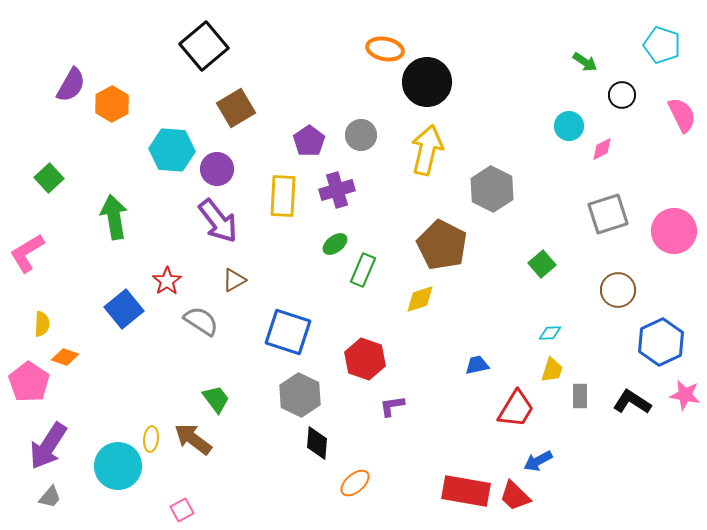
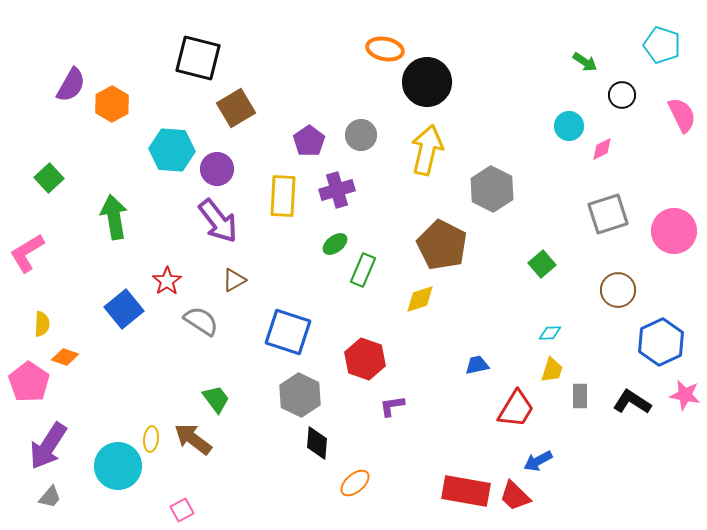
black square at (204, 46): moved 6 px left, 12 px down; rotated 36 degrees counterclockwise
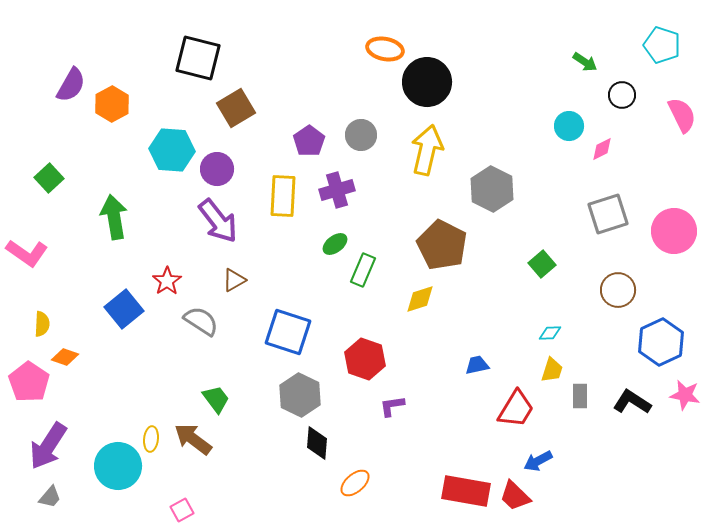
pink L-shape at (27, 253): rotated 114 degrees counterclockwise
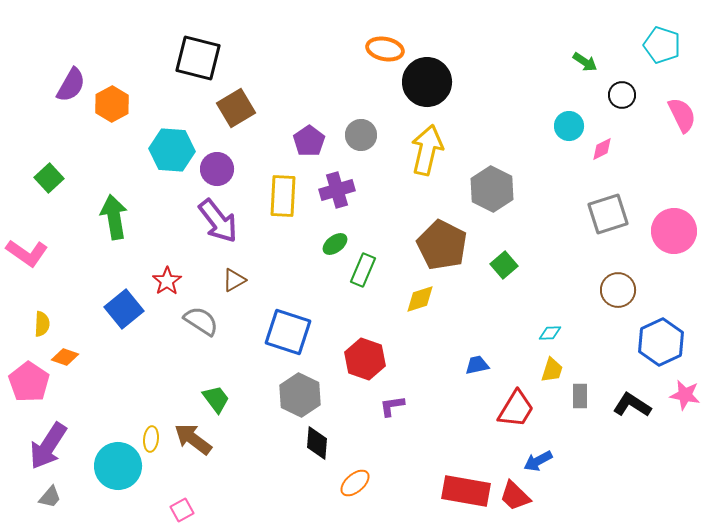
green square at (542, 264): moved 38 px left, 1 px down
black L-shape at (632, 402): moved 3 px down
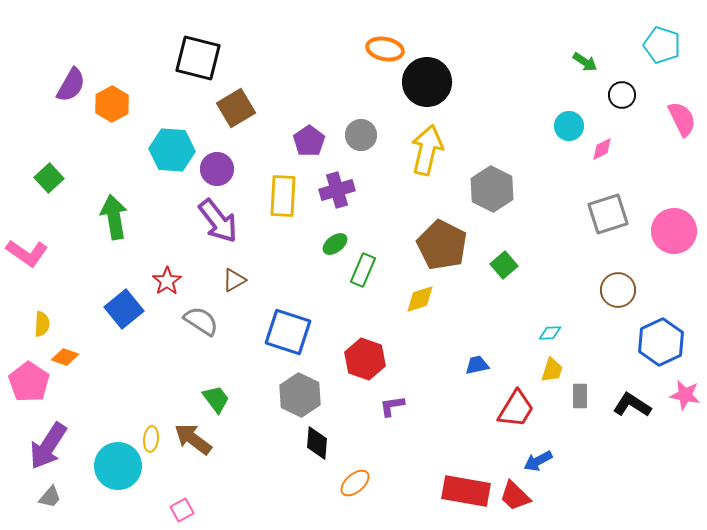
pink semicircle at (682, 115): moved 4 px down
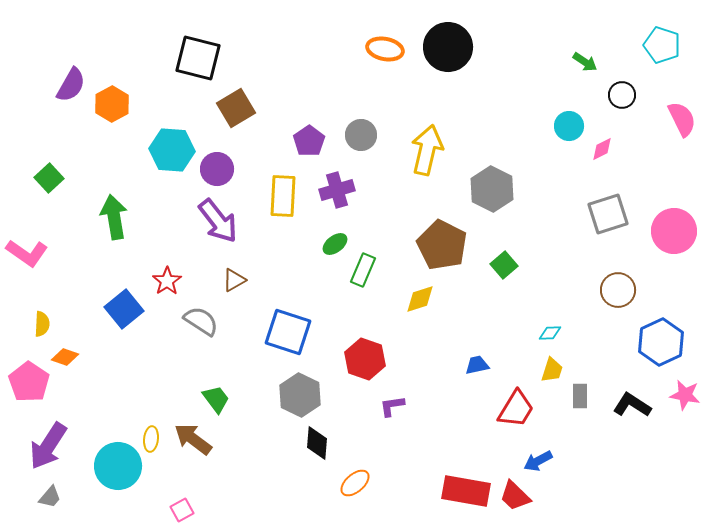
black circle at (427, 82): moved 21 px right, 35 px up
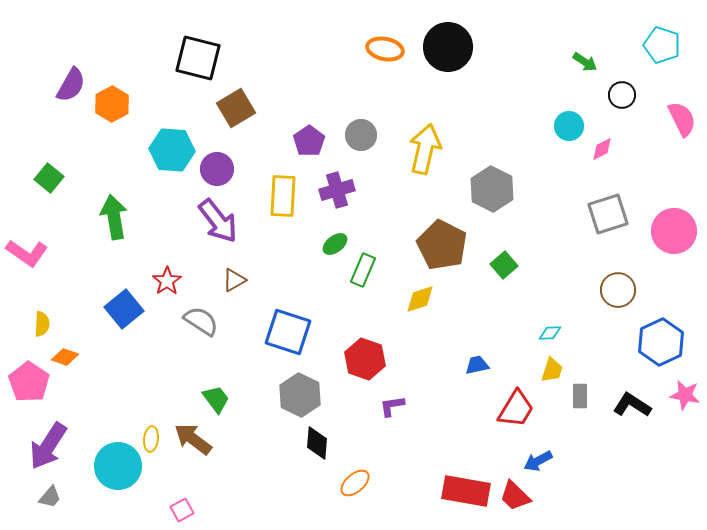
yellow arrow at (427, 150): moved 2 px left, 1 px up
green square at (49, 178): rotated 8 degrees counterclockwise
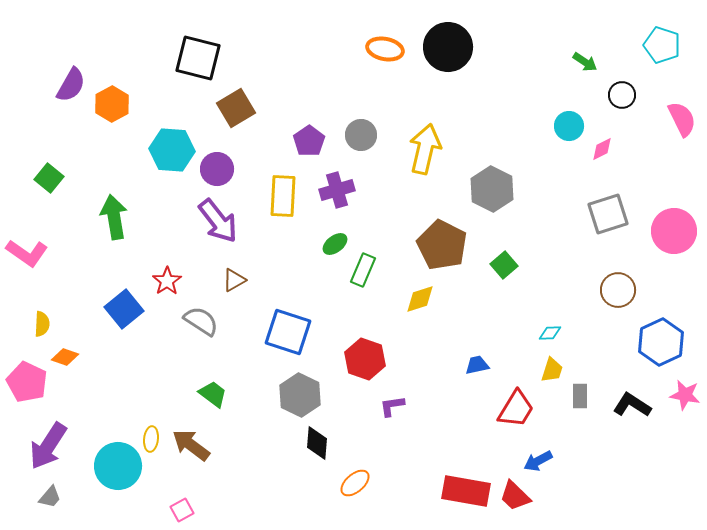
pink pentagon at (29, 382): moved 2 px left; rotated 9 degrees counterclockwise
green trapezoid at (216, 399): moved 3 px left, 5 px up; rotated 16 degrees counterclockwise
brown arrow at (193, 439): moved 2 px left, 6 px down
